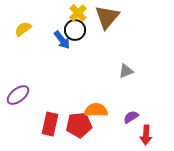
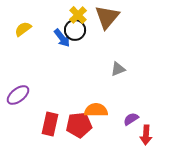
yellow cross: moved 2 px down
blue arrow: moved 2 px up
gray triangle: moved 8 px left, 2 px up
purple semicircle: moved 2 px down
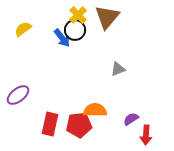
orange semicircle: moved 1 px left
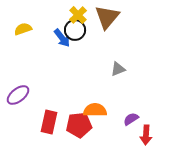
yellow semicircle: rotated 18 degrees clockwise
red rectangle: moved 1 px left, 2 px up
